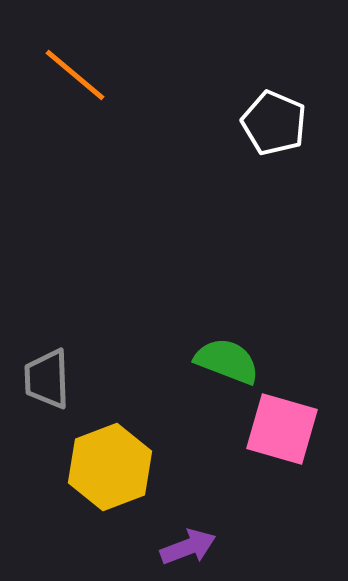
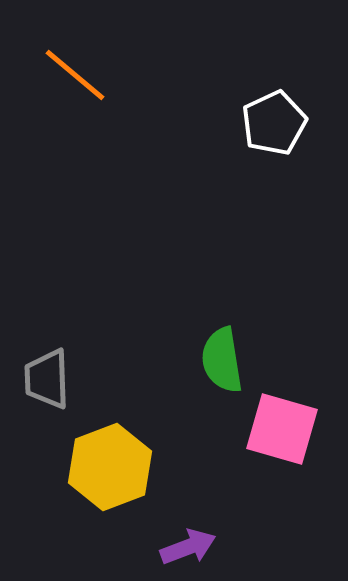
white pentagon: rotated 24 degrees clockwise
green semicircle: moved 5 px left, 1 px up; rotated 120 degrees counterclockwise
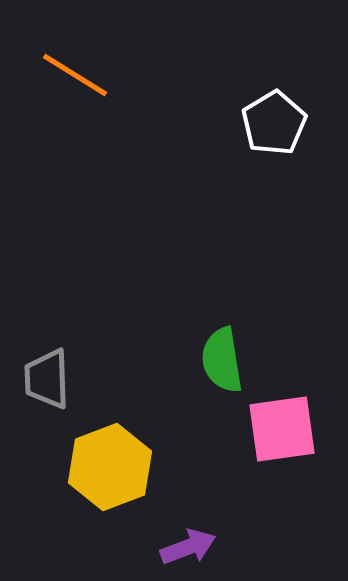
orange line: rotated 8 degrees counterclockwise
white pentagon: rotated 6 degrees counterclockwise
pink square: rotated 24 degrees counterclockwise
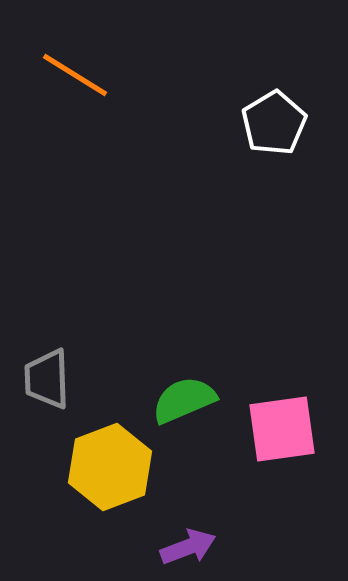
green semicircle: moved 38 px left, 40 px down; rotated 76 degrees clockwise
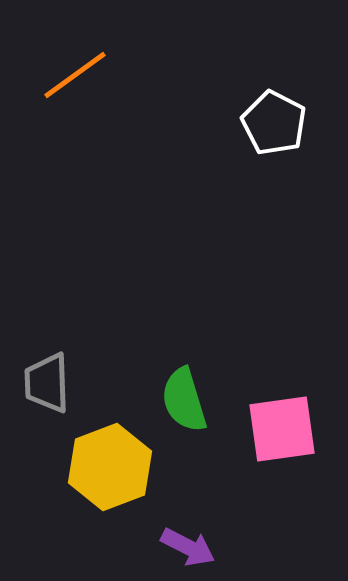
orange line: rotated 68 degrees counterclockwise
white pentagon: rotated 14 degrees counterclockwise
gray trapezoid: moved 4 px down
green semicircle: rotated 84 degrees counterclockwise
purple arrow: rotated 48 degrees clockwise
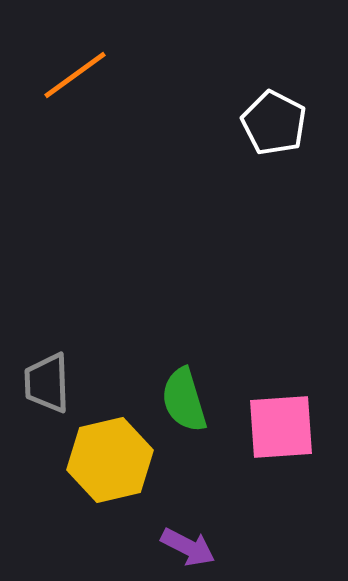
pink square: moved 1 px left, 2 px up; rotated 4 degrees clockwise
yellow hexagon: moved 7 px up; rotated 8 degrees clockwise
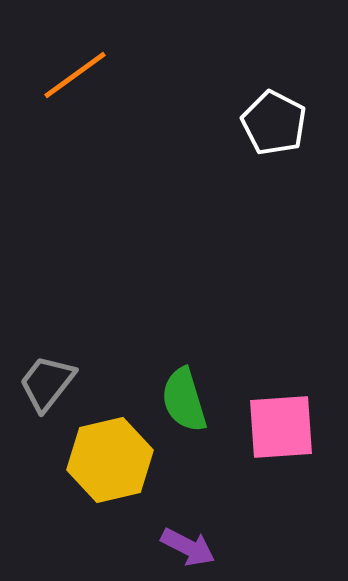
gray trapezoid: rotated 40 degrees clockwise
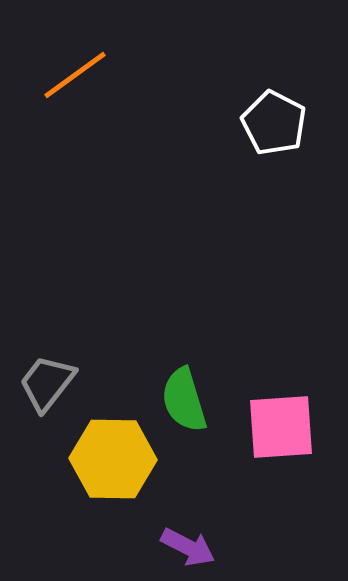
yellow hexagon: moved 3 px right, 1 px up; rotated 14 degrees clockwise
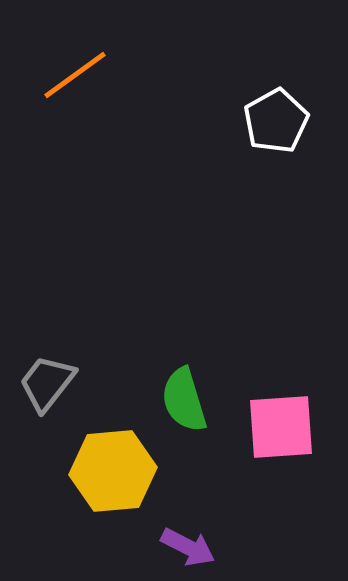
white pentagon: moved 2 px right, 2 px up; rotated 16 degrees clockwise
yellow hexagon: moved 12 px down; rotated 6 degrees counterclockwise
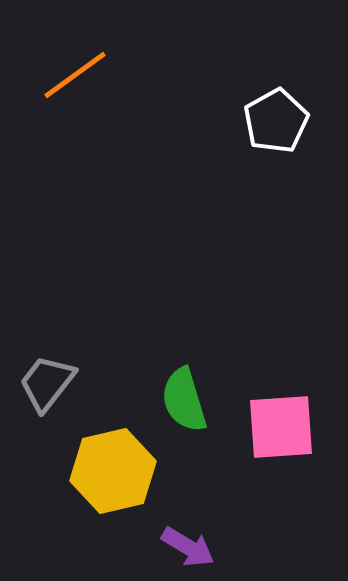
yellow hexagon: rotated 8 degrees counterclockwise
purple arrow: rotated 4 degrees clockwise
